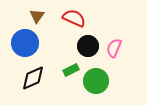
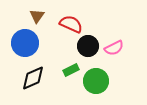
red semicircle: moved 3 px left, 6 px down
pink semicircle: rotated 138 degrees counterclockwise
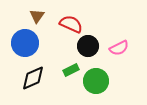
pink semicircle: moved 5 px right
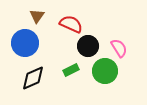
pink semicircle: rotated 96 degrees counterclockwise
green circle: moved 9 px right, 10 px up
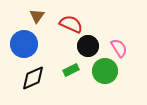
blue circle: moved 1 px left, 1 px down
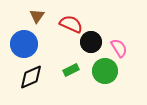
black circle: moved 3 px right, 4 px up
black diamond: moved 2 px left, 1 px up
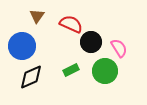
blue circle: moved 2 px left, 2 px down
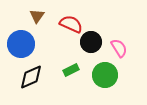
blue circle: moved 1 px left, 2 px up
green circle: moved 4 px down
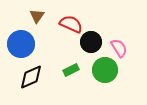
green circle: moved 5 px up
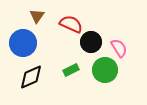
blue circle: moved 2 px right, 1 px up
